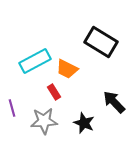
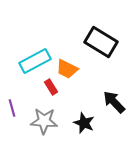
red rectangle: moved 3 px left, 5 px up
gray star: rotated 8 degrees clockwise
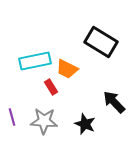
cyan rectangle: rotated 16 degrees clockwise
purple line: moved 9 px down
black star: moved 1 px right, 1 px down
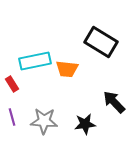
orange trapezoid: rotated 20 degrees counterclockwise
red rectangle: moved 39 px left, 3 px up
black star: rotated 30 degrees counterclockwise
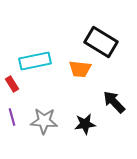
orange trapezoid: moved 13 px right
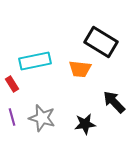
gray star: moved 2 px left, 3 px up; rotated 12 degrees clockwise
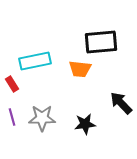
black rectangle: rotated 36 degrees counterclockwise
black arrow: moved 7 px right, 1 px down
gray star: rotated 16 degrees counterclockwise
